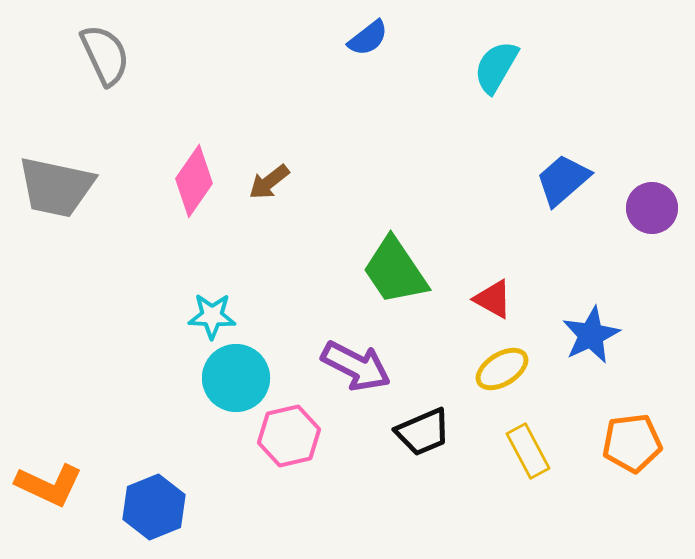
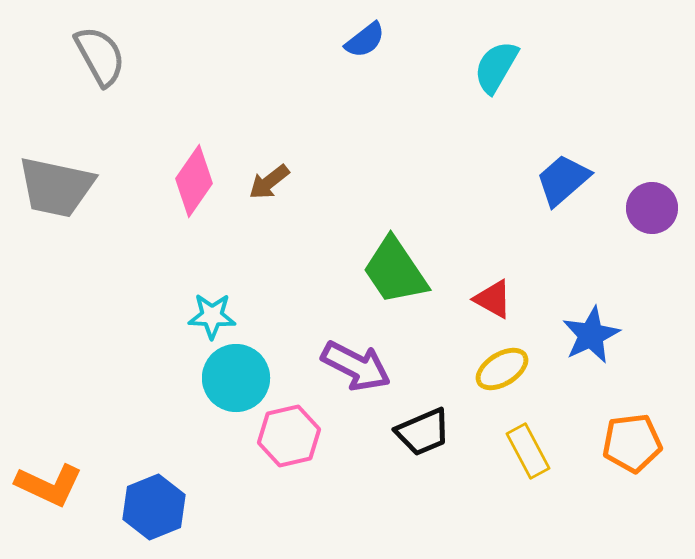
blue semicircle: moved 3 px left, 2 px down
gray semicircle: moved 5 px left, 1 px down; rotated 4 degrees counterclockwise
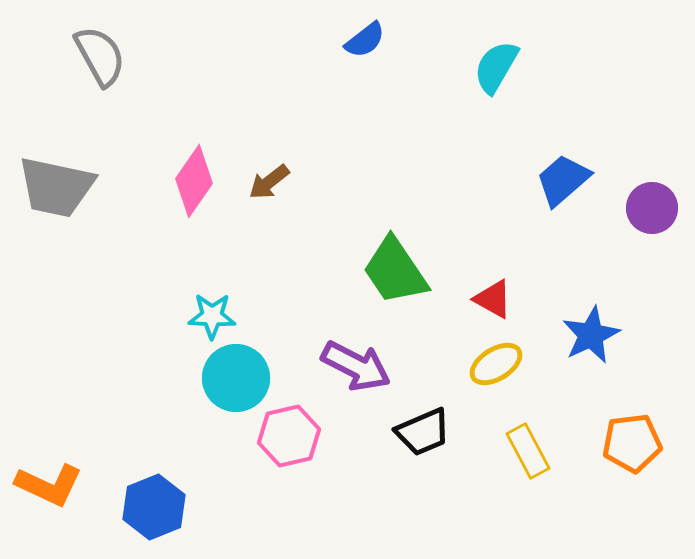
yellow ellipse: moved 6 px left, 5 px up
